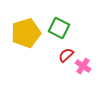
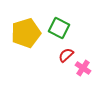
pink cross: moved 2 px down
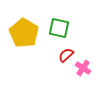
green square: rotated 15 degrees counterclockwise
yellow pentagon: moved 2 px left; rotated 24 degrees counterclockwise
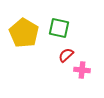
pink cross: moved 1 px left, 2 px down; rotated 28 degrees counterclockwise
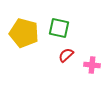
yellow pentagon: rotated 16 degrees counterclockwise
pink cross: moved 10 px right, 5 px up
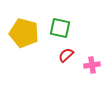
green square: moved 1 px right
pink cross: rotated 14 degrees counterclockwise
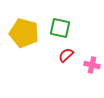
pink cross: rotated 21 degrees clockwise
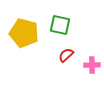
green square: moved 3 px up
pink cross: rotated 14 degrees counterclockwise
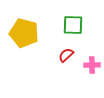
green square: moved 13 px right; rotated 10 degrees counterclockwise
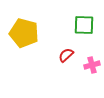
green square: moved 11 px right
pink cross: rotated 14 degrees counterclockwise
